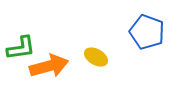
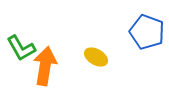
green L-shape: rotated 68 degrees clockwise
orange arrow: moved 4 px left; rotated 66 degrees counterclockwise
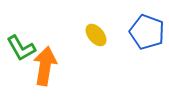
yellow ellipse: moved 22 px up; rotated 20 degrees clockwise
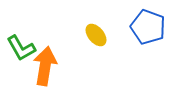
blue pentagon: moved 1 px right, 5 px up
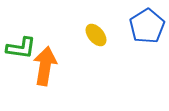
blue pentagon: moved 1 px left, 1 px up; rotated 20 degrees clockwise
green L-shape: rotated 52 degrees counterclockwise
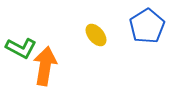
green L-shape: rotated 20 degrees clockwise
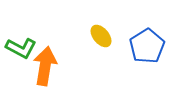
blue pentagon: moved 20 px down
yellow ellipse: moved 5 px right, 1 px down
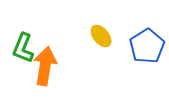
green L-shape: moved 2 px right; rotated 84 degrees clockwise
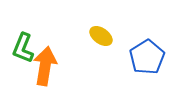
yellow ellipse: rotated 15 degrees counterclockwise
blue pentagon: moved 11 px down
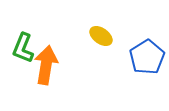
orange arrow: moved 1 px right, 1 px up
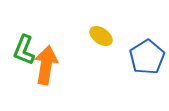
green L-shape: moved 1 px right, 2 px down
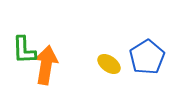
yellow ellipse: moved 8 px right, 28 px down
green L-shape: rotated 24 degrees counterclockwise
